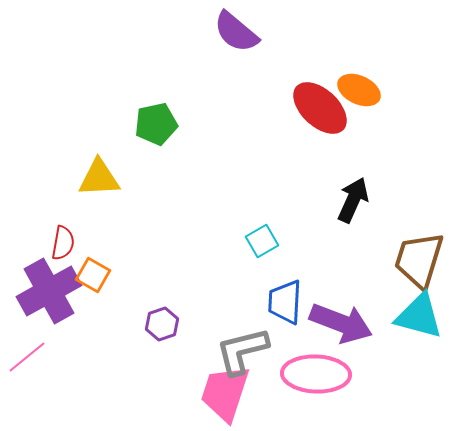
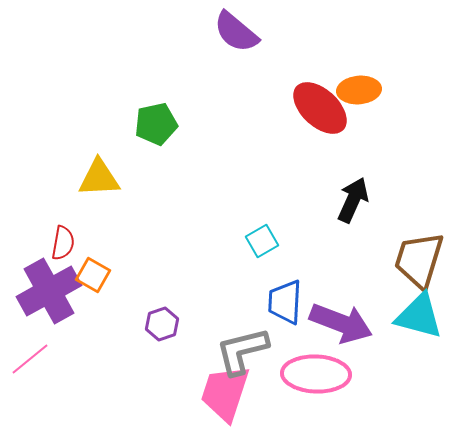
orange ellipse: rotated 30 degrees counterclockwise
pink line: moved 3 px right, 2 px down
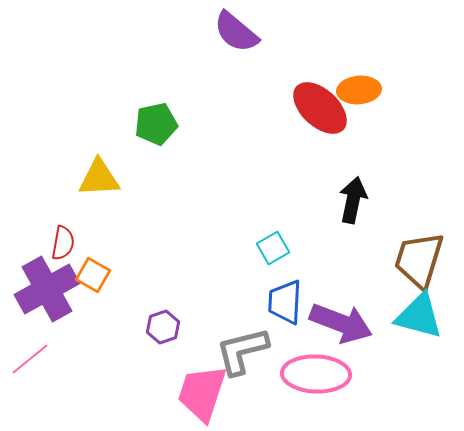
black arrow: rotated 12 degrees counterclockwise
cyan square: moved 11 px right, 7 px down
purple cross: moved 2 px left, 2 px up
purple hexagon: moved 1 px right, 3 px down
pink trapezoid: moved 23 px left
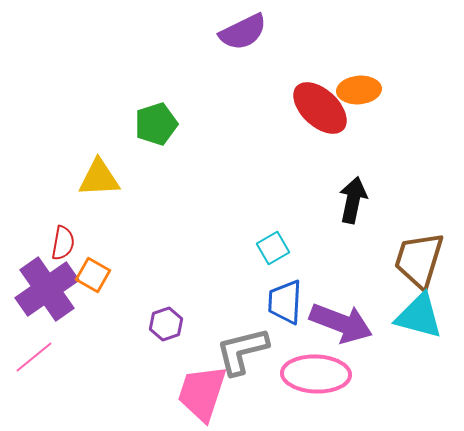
purple semicircle: moved 7 px right; rotated 66 degrees counterclockwise
green pentagon: rotated 6 degrees counterclockwise
purple cross: rotated 6 degrees counterclockwise
purple hexagon: moved 3 px right, 3 px up
pink line: moved 4 px right, 2 px up
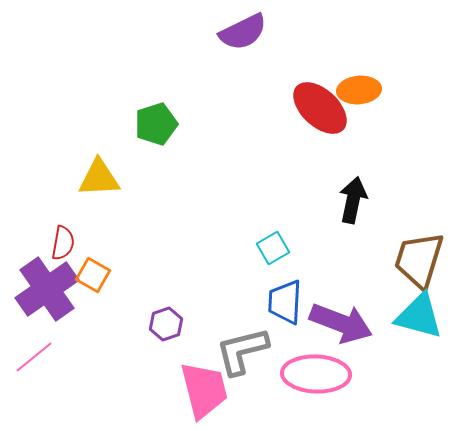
pink trapezoid: moved 2 px right, 3 px up; rotated 148 degrees clockwise
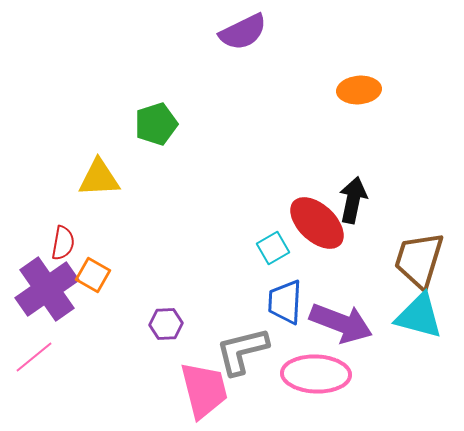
red ellipse: moved 3 px left, 115 px down
purple hexagon: rotated 16 degrees clockwise
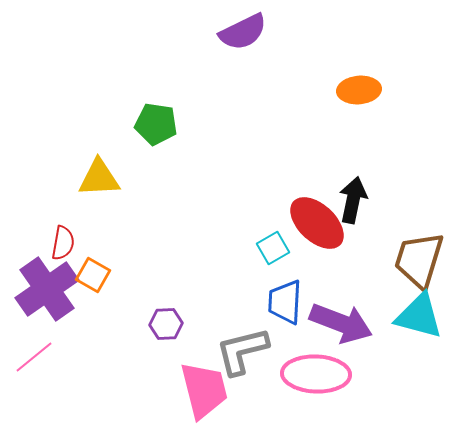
green pentagon: rotated 27 degrees clockwise
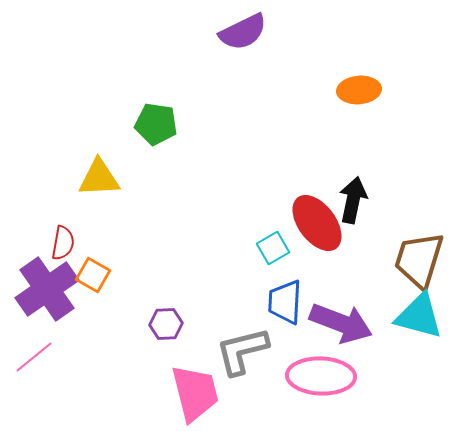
red ellipse: rotated 10 degrees clockwise
pink ellipse: moved 5 px right, 2 px down
pink trapezoid: moved 9 px left, 3 px down
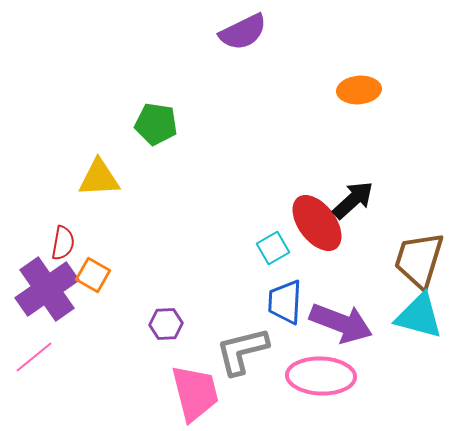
black arrow: rotated 36 degrees clockwise
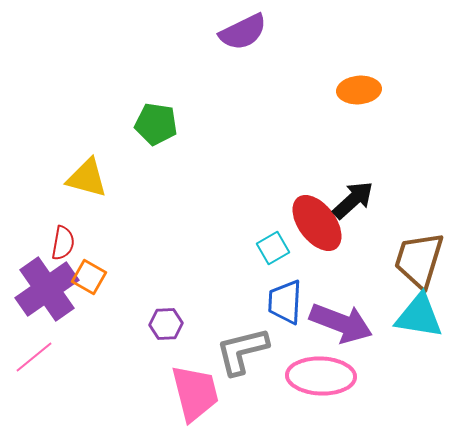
yellow triangle: moved 12 px left; rotated 18 degrees clockwise
orange square: moved 4 px left, 2 px down
cyan triangle: rotated 6 degrees counterclockwise
